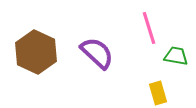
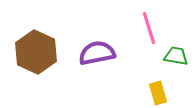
purple semicircle: rotated 54 degrees counterclockwise
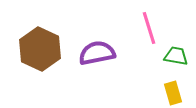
brown hexagon: moved 4 px right, 3 px up
yellow rectangle: moved 15 px right
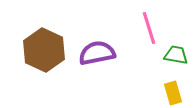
brown hexagon: moved 4 px right, 1 px down
green trapezoid: moved 1 px up
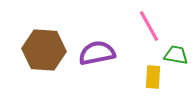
pink line: moved 2 px up; rotated 12 degrees counterclockwise
brown hexagon: rotated 21 degrees counterclockwise
yellow rectangle: moved 20 px left, 16 px up; rotated 20 degrees clockwise
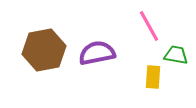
brown hexagon: rotated 15 degrees counterclockwise
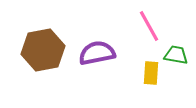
brown hexagon: moved 1 px left
yellow rectangle: moved 2 px left, 4 px up
